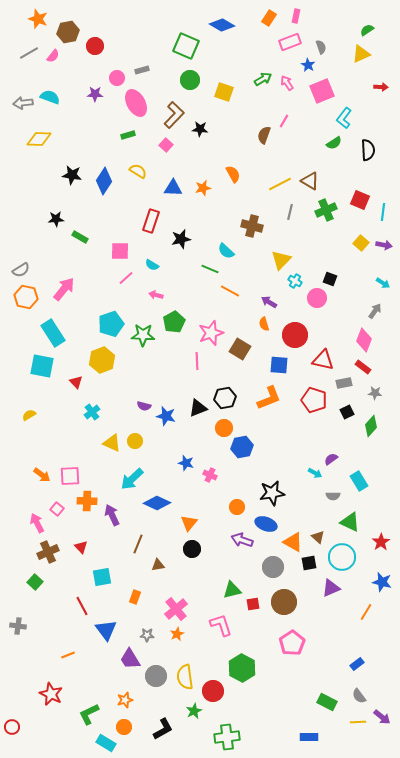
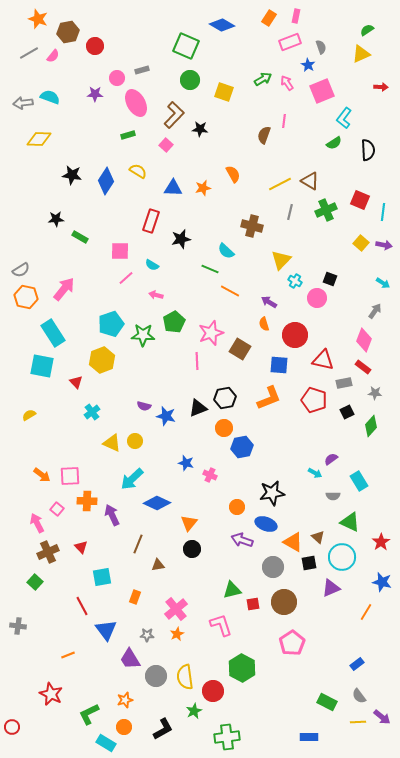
pink line at (284, 121): rotated 24 degrees counterclockwise
blue diamond at (104, 181): moved 2 px right
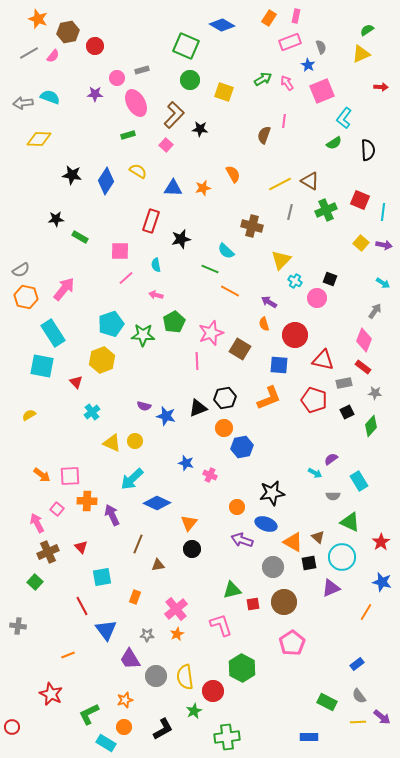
cyan semicircle at (152, 265): moved 4 px right; rotated 48 degrees clockwise
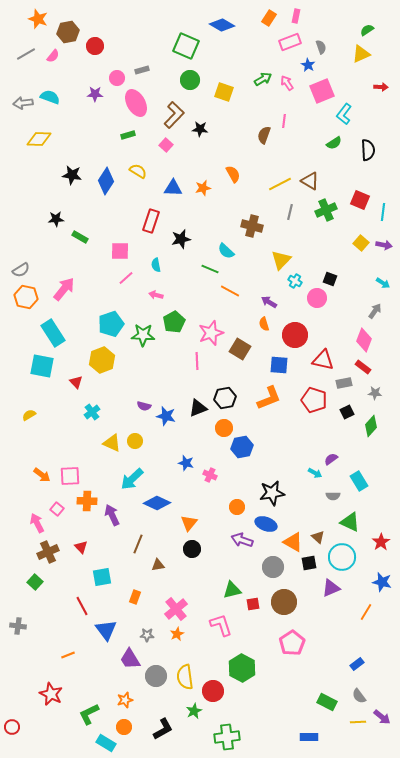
gray line at (29, 53): moved 3 px left, 1 px down
cyan L-shape at (344, 118): moved 4 px up
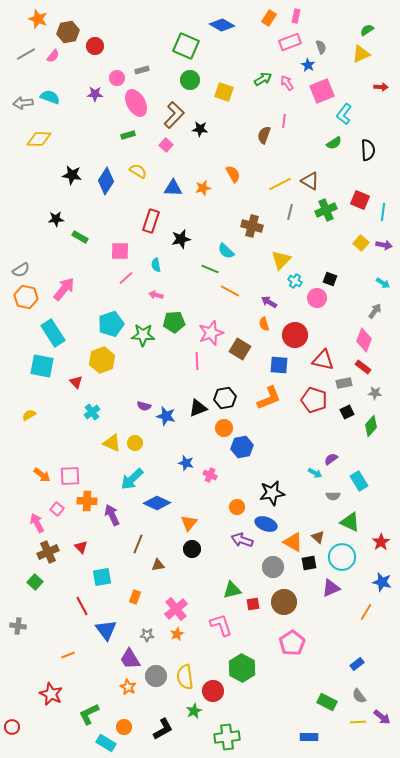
green pentagon at (174, 322): rotated 25 degrees clockwise
yellow circle at (135, 441): moved 2 px down
orange star at (125, 700): moved 3 px right, 13 px up; rotated 28 degrees counterclockwise
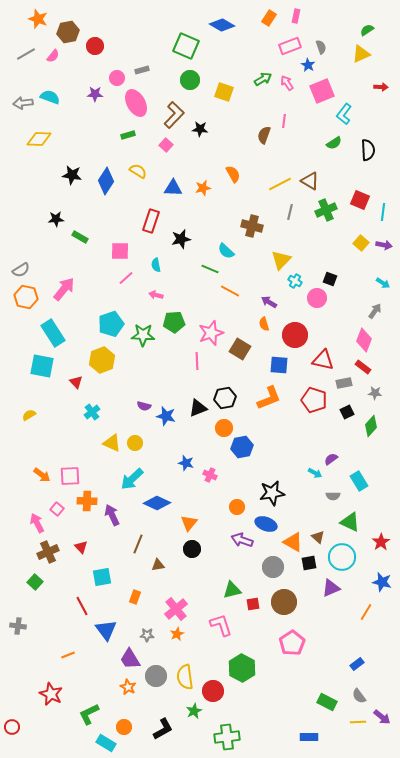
pink rectangle at (290, 42): moved 4 px down
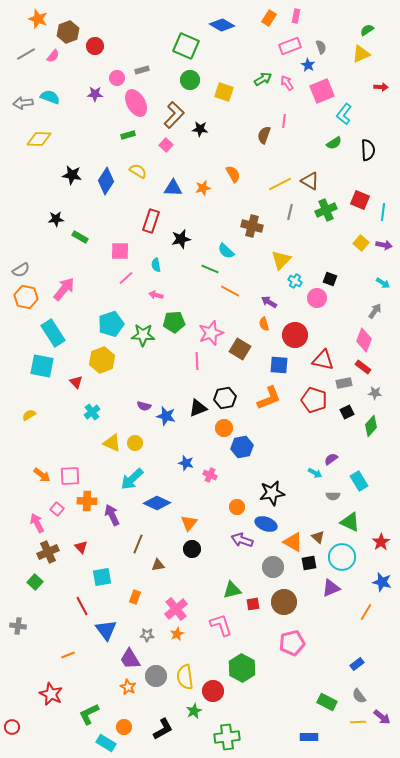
brown hexagon at (68, 32): rotated 10 degrees counterclockwise
pink pentagon at (292, 643): rotated 20 degrees clockwise
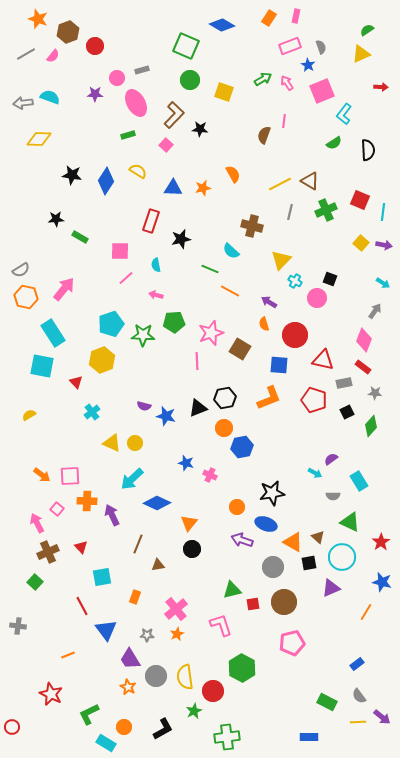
cyan semicircle at (226, 251): moved 5 px right
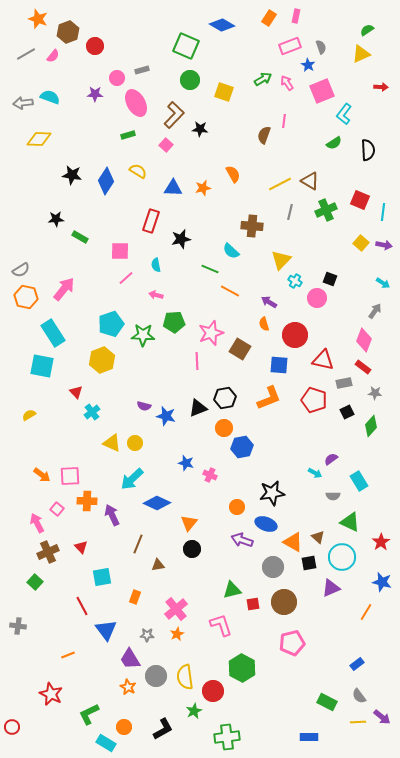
brown cross at (252, 226): rotated 10 degrees counterclockwise
red triangle at (76, 382): moved 10 px down
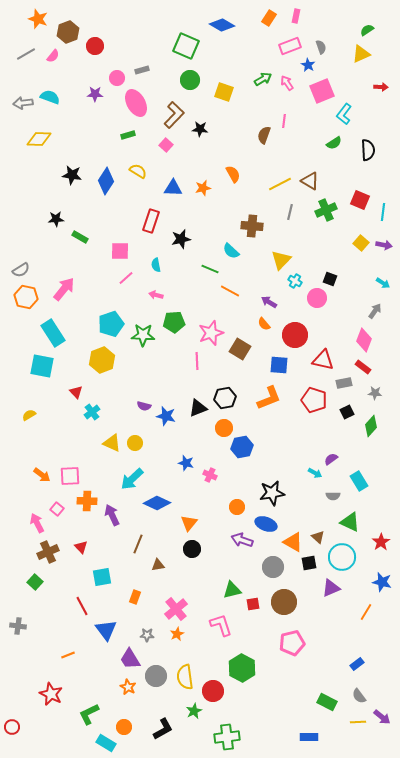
orange semicircle at (264, 324): rotated 24 degrees counterclockwise
